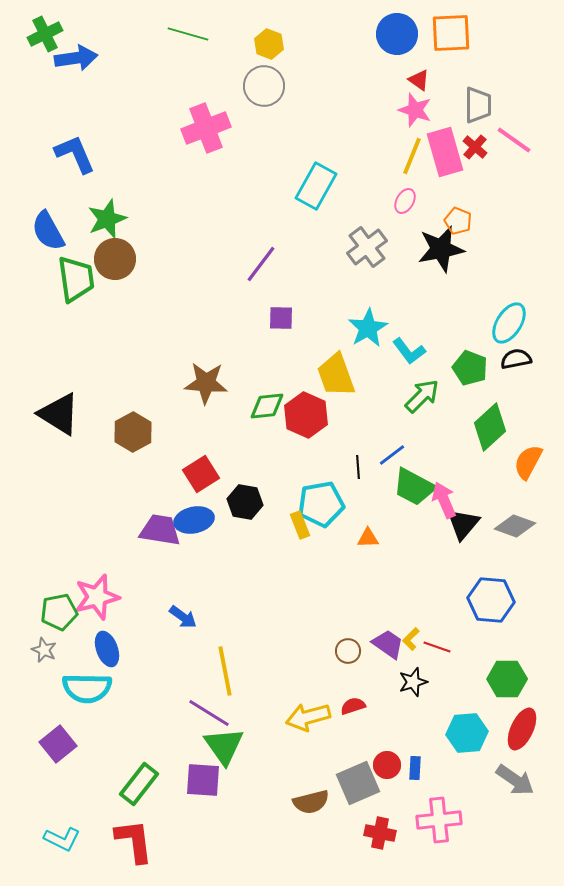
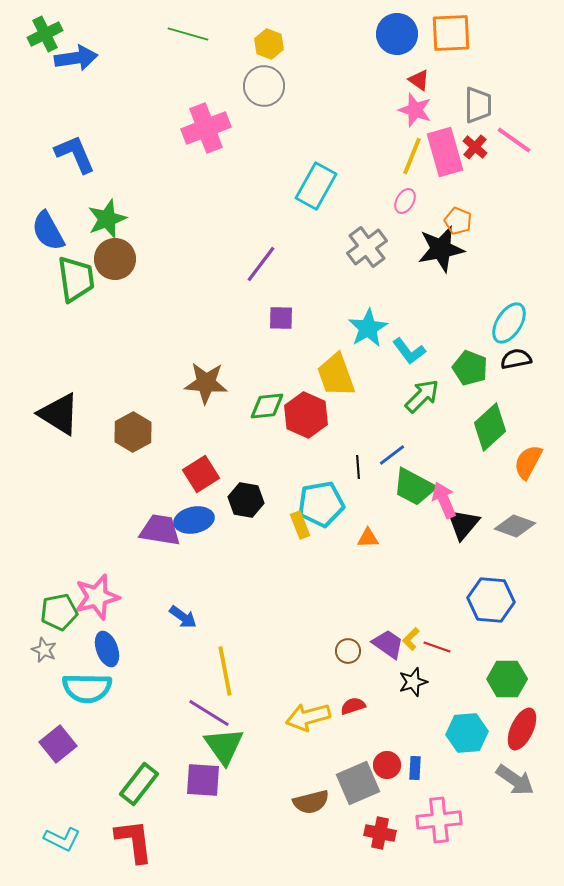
black hexagon at (245, 502): moved 1 px right, 2 px up
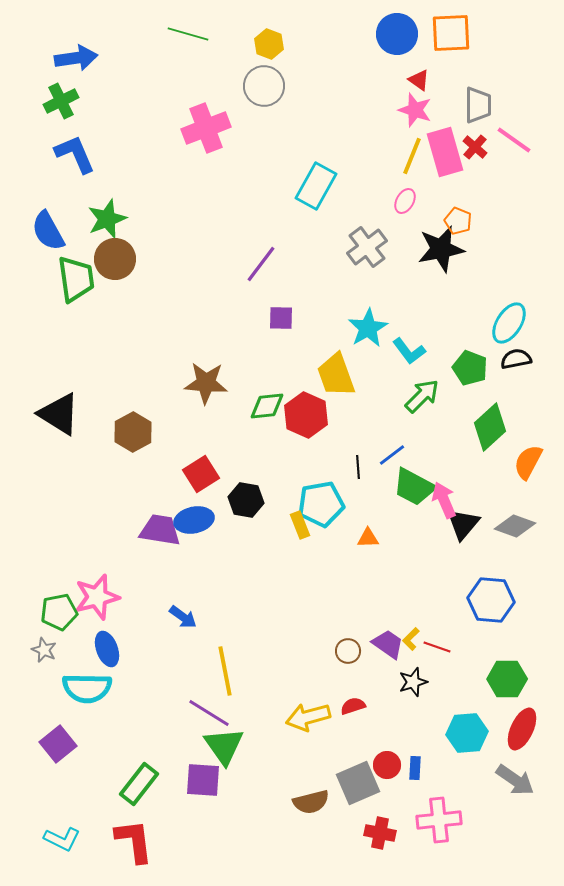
green cross at (45, 34): moved 16 px right, 67 px down
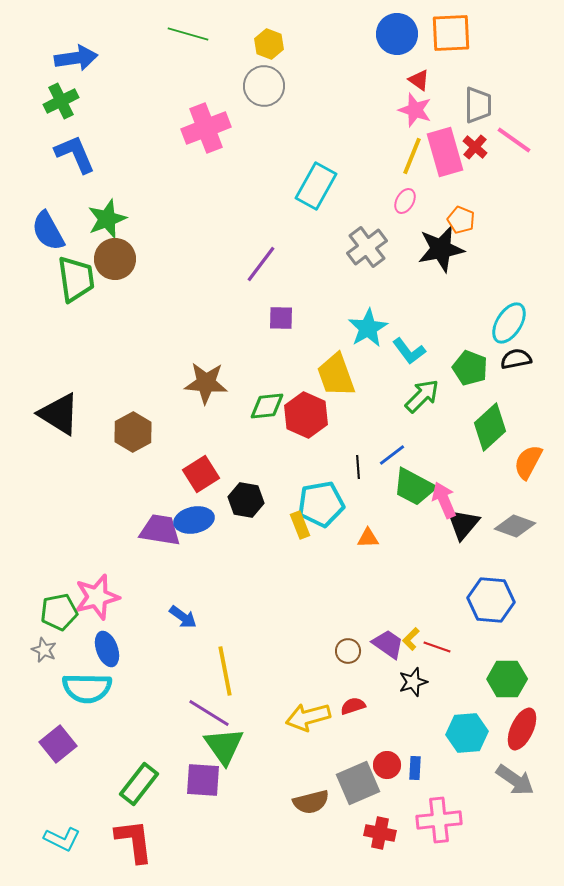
orange pentagon at (458, 221): moved 3 px right, 1 px up
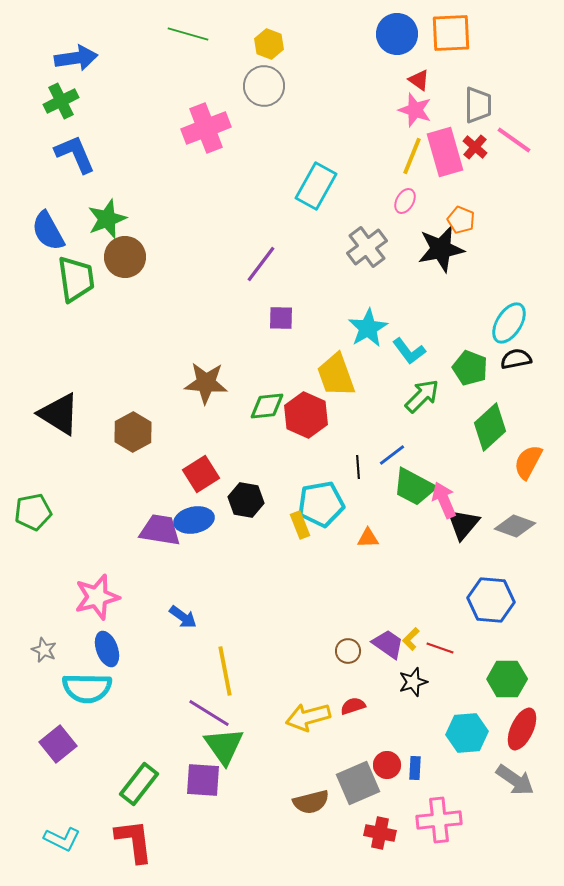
brown circle at (115, 259): moved 10 px right, 2 px up
green pentagon at (59, 612): moved 26 px left, 100 px up
red line at (437, 647): moved 3 px right, 1 px down
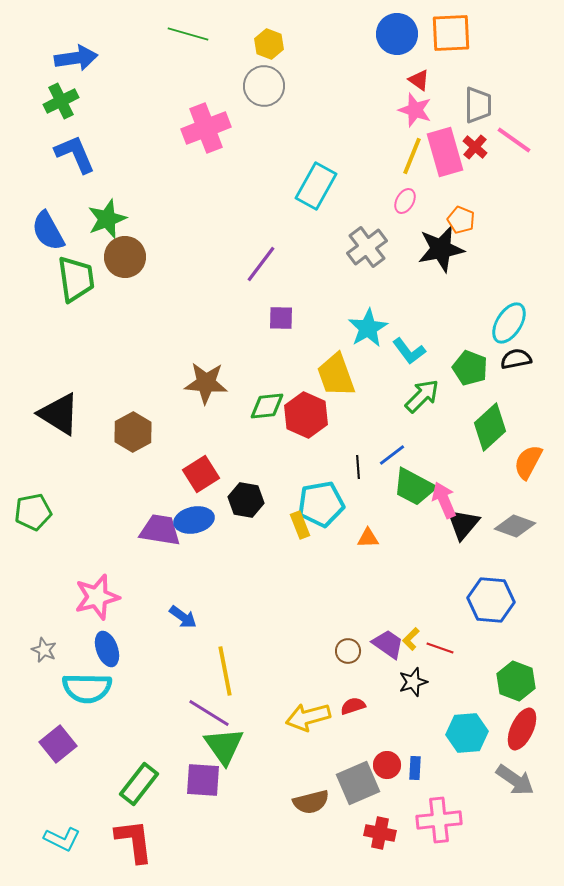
green hexagon at (507, 679): moved 9 px right, 2 px down; rotated 21 degrees clockwise
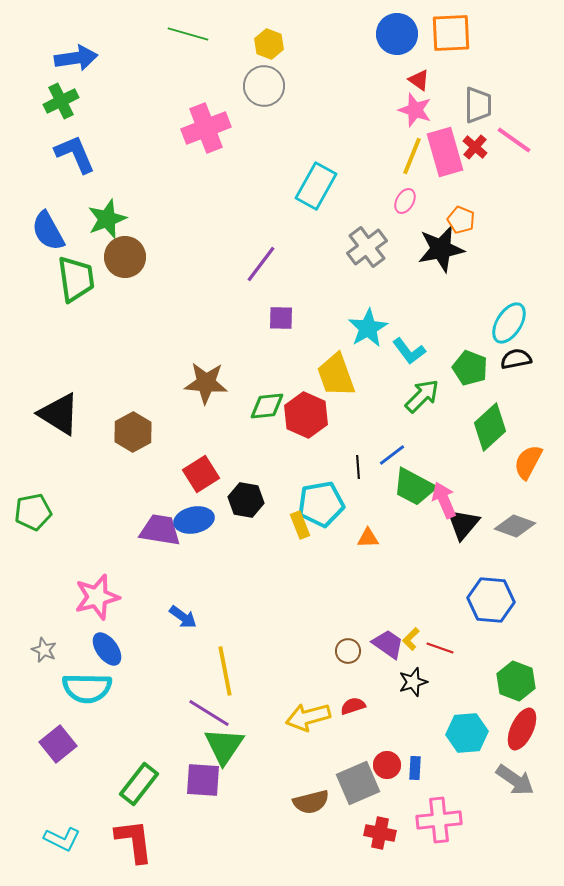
blue ellipse at (107, 649): rotated 16 degrees counterclockwise
green triangle at (224, 746): rotated 9 degrees clockwise
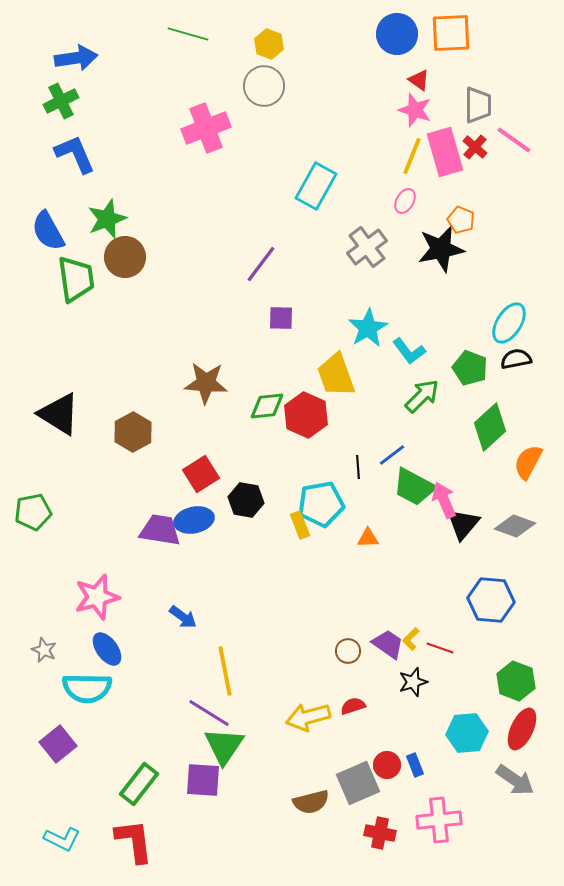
blue rectangle at (415, 768): moved 3 px up; rotated 25 degrees counterclockwise
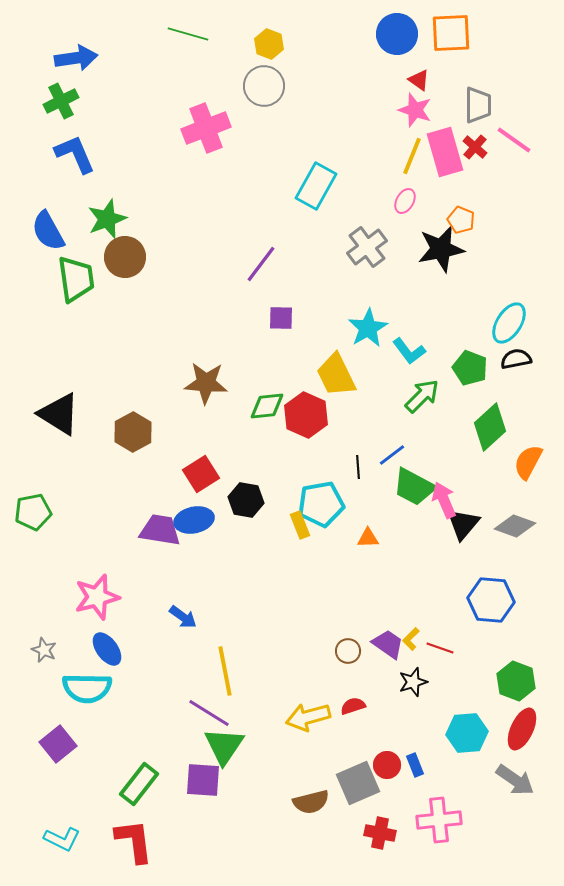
yellow trapezoid at (336, 375): rotated 6 degrees counterclockwise
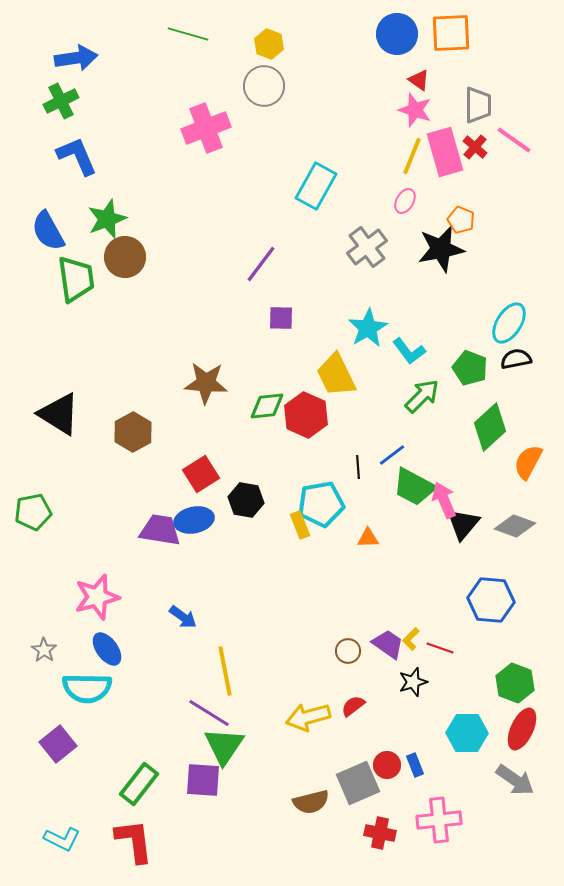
blue L-shape at (75, 154): moved 2 px right, 2 px down
gray star at (44, 650): rotated 10 degrees clockwise
green hexagon at (516, 681): moved 1 px left, 2 px down
red semicircle at (353, 706): rotated 20 degrees counterclockwise
cyan hexagon at (467, 733): rotated 6 degrees clockwise
